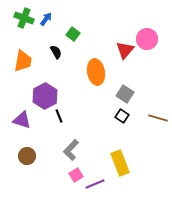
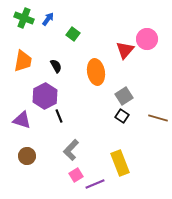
blue arrow: moved 2 px right
black semicircle: moved 14 px down
gray square: moved 1 px left, 2 px down; rotated 24 degrees clockwise
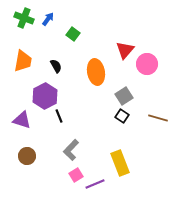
pink circle: moved 25 px down
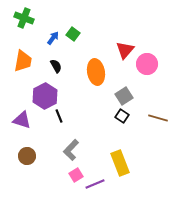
blue arrow: moved 5 px right, 19 px down
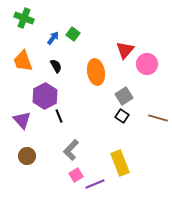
orange trapezoid: rotated 150 degrees clockwise
purple triangle: rotated 30 degrees clockwise
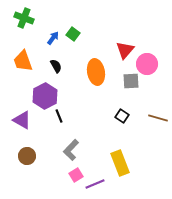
gray square: moved 7 px right, 15 px up; rotated 30 degrees clockwise
purple triangle: rotated 18 degrees counterclockwise
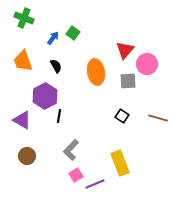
green square: moved 1 px up
gray square: moved 3 px left
black line: rotated 32 degrees clockwise
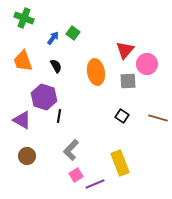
purple hexagon: moved 1 px left, 1 px down; rotated 15 degrees counterclockwise
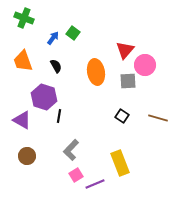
pink circle: moved 2 px left, 1 px down
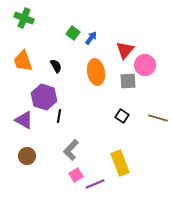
blue arrow: moved 38 px right
purple triangle: moved 2 px right
